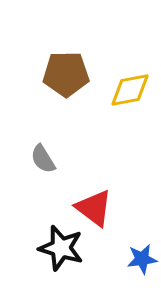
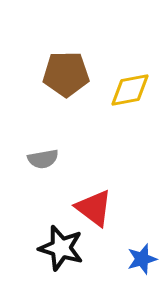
gray semicircle: rotated 68 degrees counterclockwise
blue star: rotated 8 degrees counterclockwise
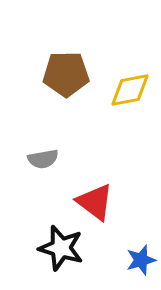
red triangle: moved 1 px right, 6 px up
blue star: moved 1 px left, 1 px down
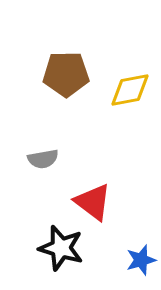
red triangle: moved 2 px left
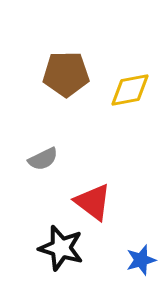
gray semicircle: rotated 16 degrees counterclockwise
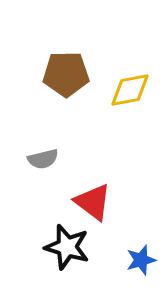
gray semicircle: rotated 12 degrees clockwise
black star: moved 6 px right, 1 px up
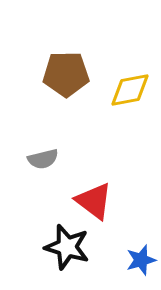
red triangle: moved 1 px right, 1 px up
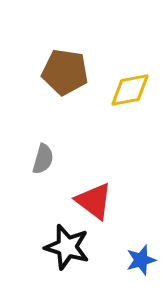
brown pentagon: moved 1 px left, 2 px up; rotated 9 degrees clockwise
gray semicircle: rotated 60 degrees counterclockwise
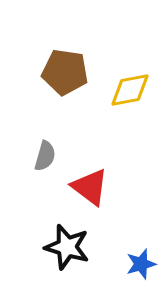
gray semicircle: moved 2 px right, 3 px up
red triangle: moved 4 px left, 14 px up
blue star: moved 4 px down
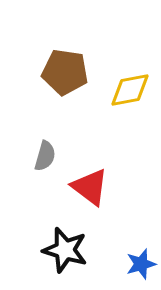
black star: moved 2 px left, 3 px down
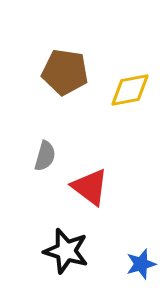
black star: moved 1 px right, 1 px down
